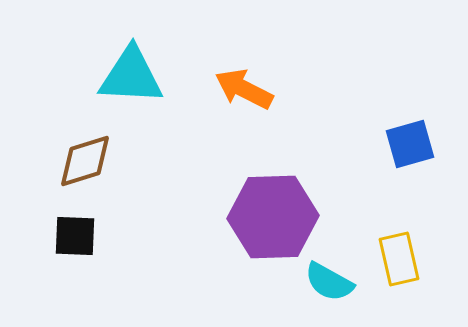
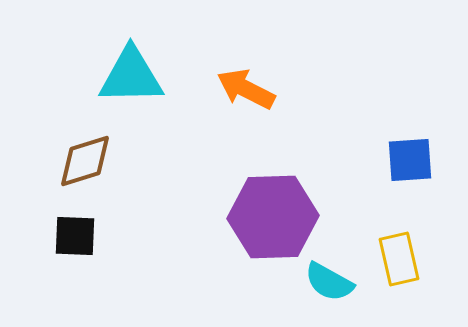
cyan triangle: rotated 4 degrees counterclockwise
orange arrow: moved 2 px right
blue square: moved 16 px down; rotated 12 degrees clockwise
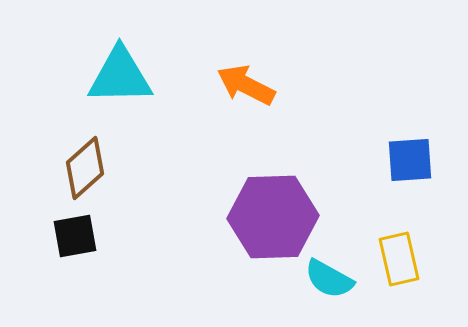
cyan triangle: moved 11 px left
orange arrow: moved 4 px up
brown diamond: moved 7 px down; rotated 24 degrees counterclockwise
black square: rotated 12 degrees counterclockwise
cyan semicircle: moved 3 px up
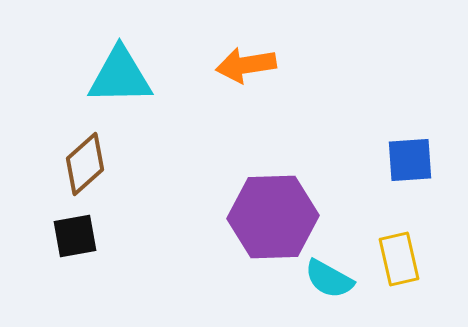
orange arrow: moved 20 px up; rotated 36 degrees counterclockwise
brown diamond: moved 4 px up
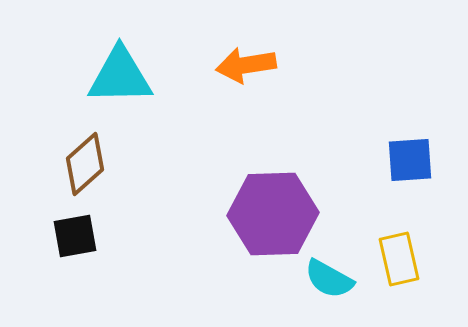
purple hexagon: moved 3 px up
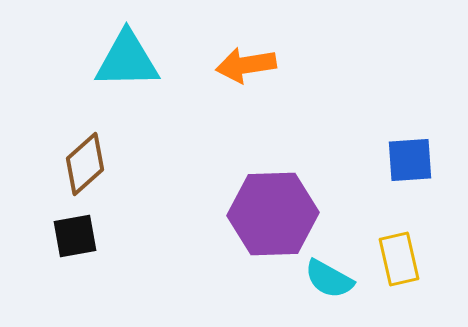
cyan triangle: moved 7 px right, 16 px up
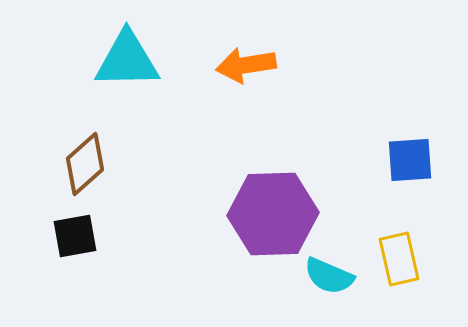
cyan semicircle: moved 3 px up; rotated 6 degrees counterclockwise
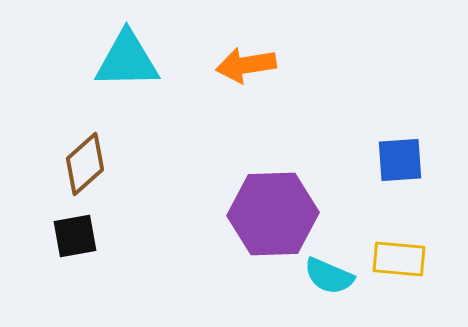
blue square: moved 10 px left
yellow rectangle: rotated 72 degrees counterclockwise
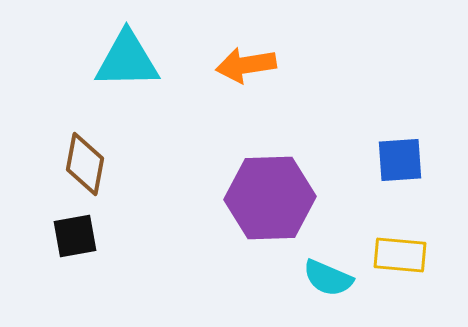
brown diamond: rotated 38 degrees counterclockwise
purple hexagon: moved 3 px left, 16 px up
yellow rectangle: moved 1 px right, 4 px up
cyan semicircle: moved 1 px left, 2 px down
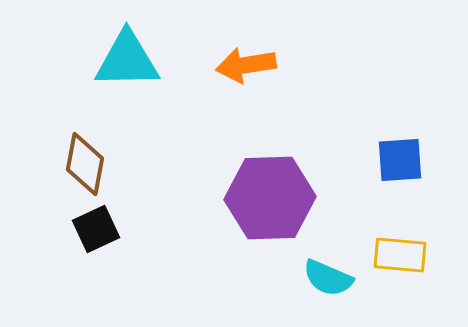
black square: moved 21 px right, 7 px up; rotated 15 degrees counterclockwise
